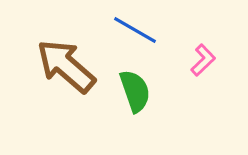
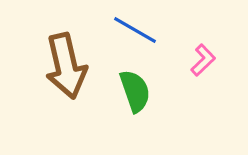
brown arrow: rotated 144 degrees counterclockwise
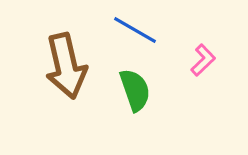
green semicircle: moved 1 px up
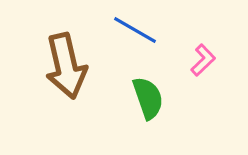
green semicircle: moved 13 px right, 8 px down
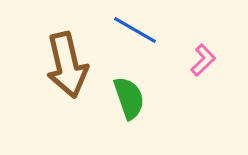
brown arrow: moved 1 px right, 1 px up
green semicircle: moved 19 px left
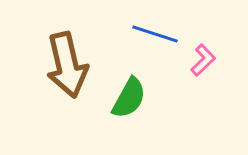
blue line: moved 20 px right, 4 px down; rotated 12 degrees counterclockwise
green semicircle: rotated 48 degrees clockwise
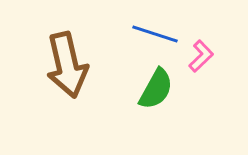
pink L-shape: moved 2 px left, 4 px up
green semicircle: moved 27 px right, 9 px up
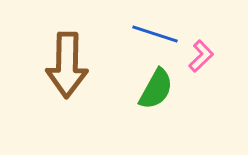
brown arrow: rotated 14 degrees clockwise
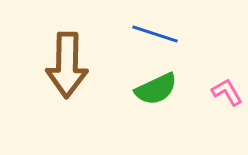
pink L-shape: moved 26 px right, 36 px down; rotated 76 degrees counterclockwise
green semicircle: rotated 36 degrees clockwise
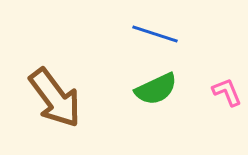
brown arrow: moved 12 px left, 33 px down; rotated 38 degrees counterclockwise
pink L-shape: rotated 8 degrees clockwise
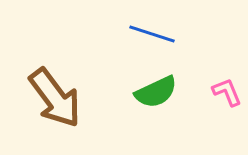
blue line: moved 3 px left
green semicircle: moved 3 px down
